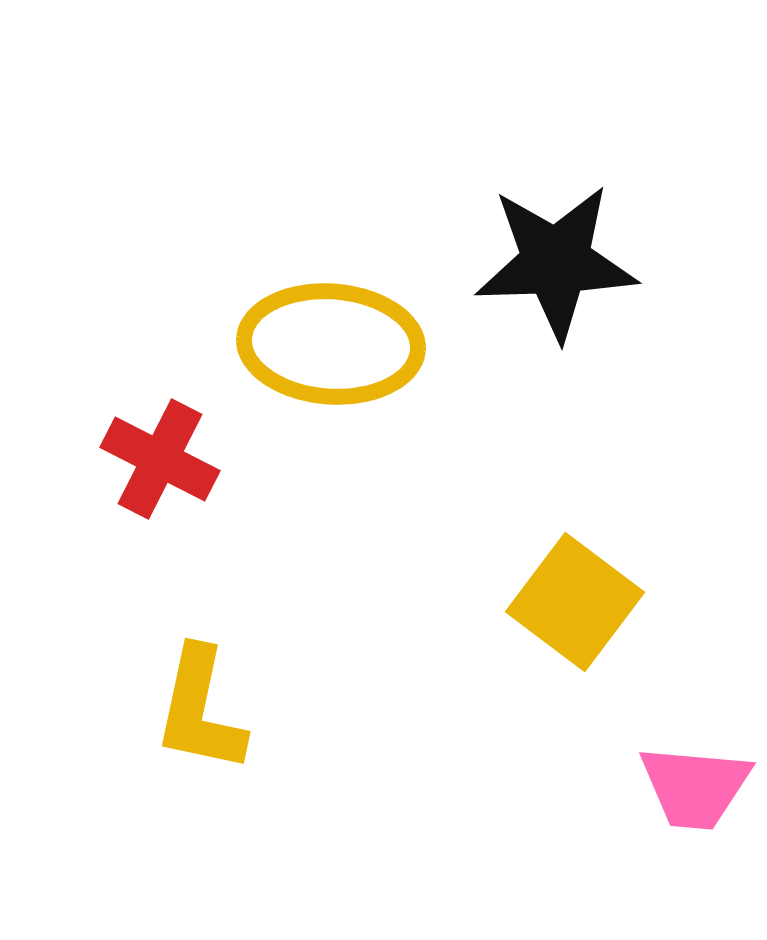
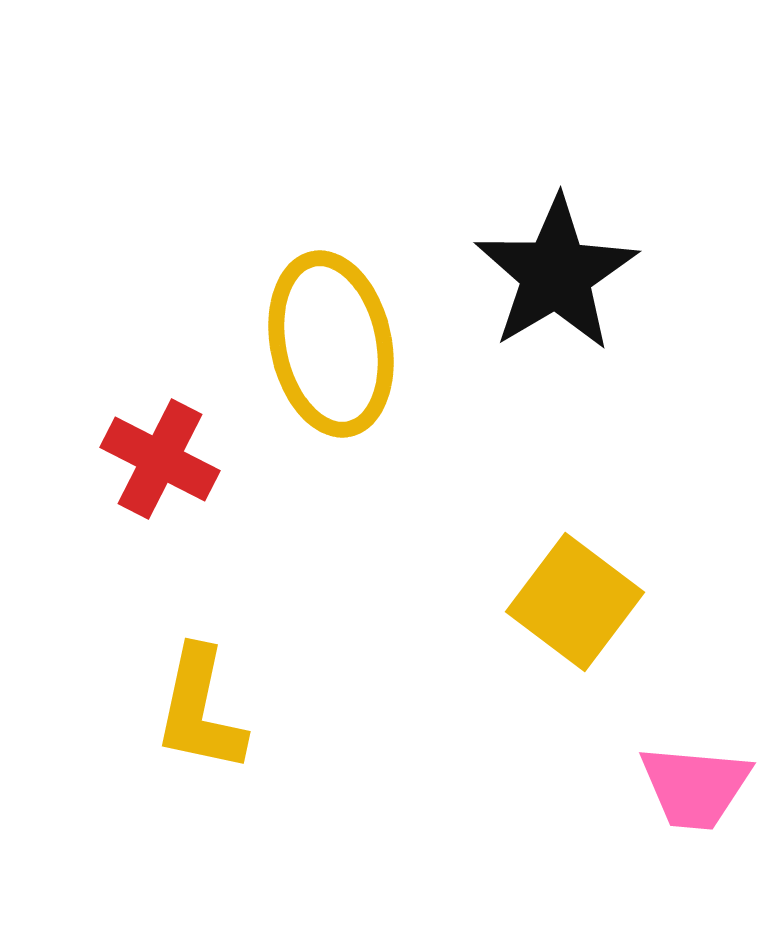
black star: moved 12 px down; rotated 29 degrees counterclockwise
yellow ellipse: rotated 74 degrees clockwise
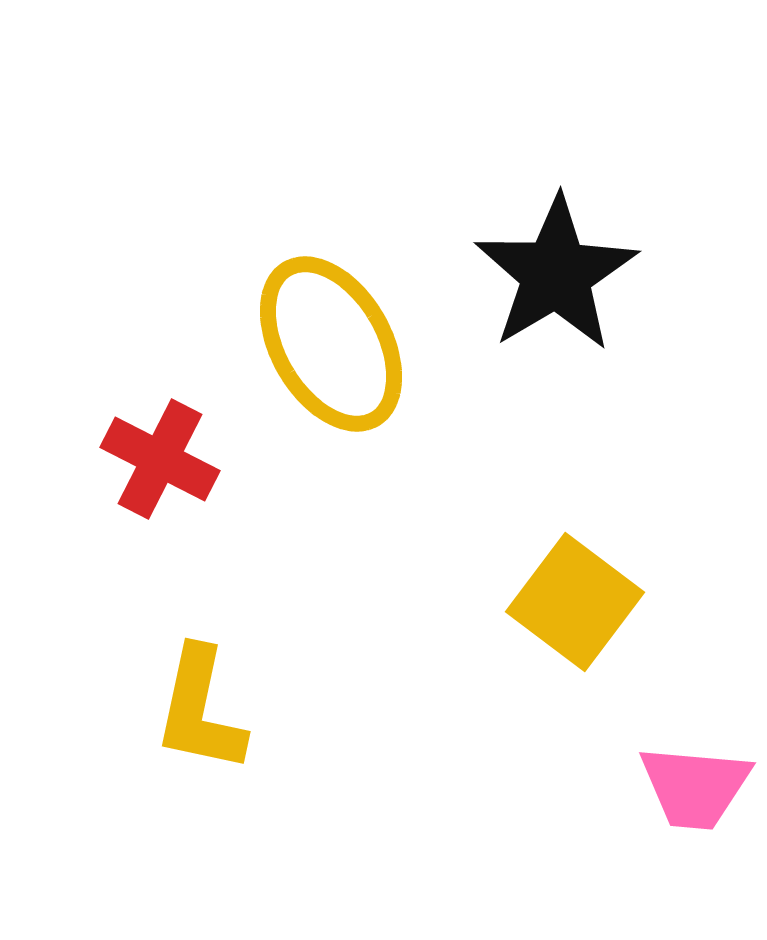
yellow ellipse: rotated 18 degrees counterclockwise
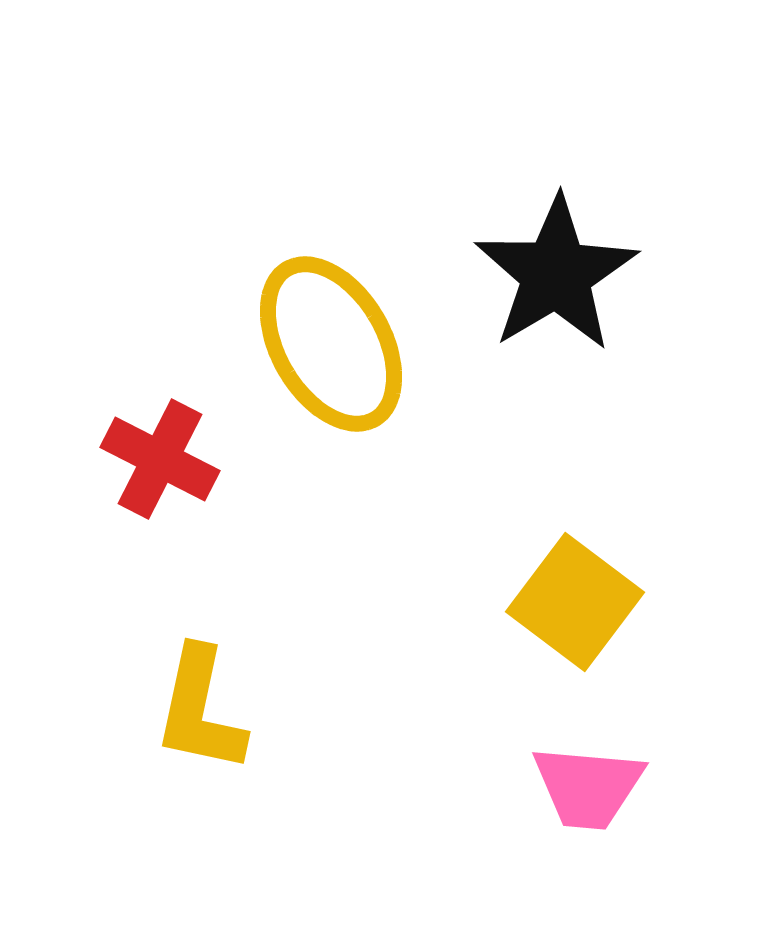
pink trapezoid: moved 107 px left
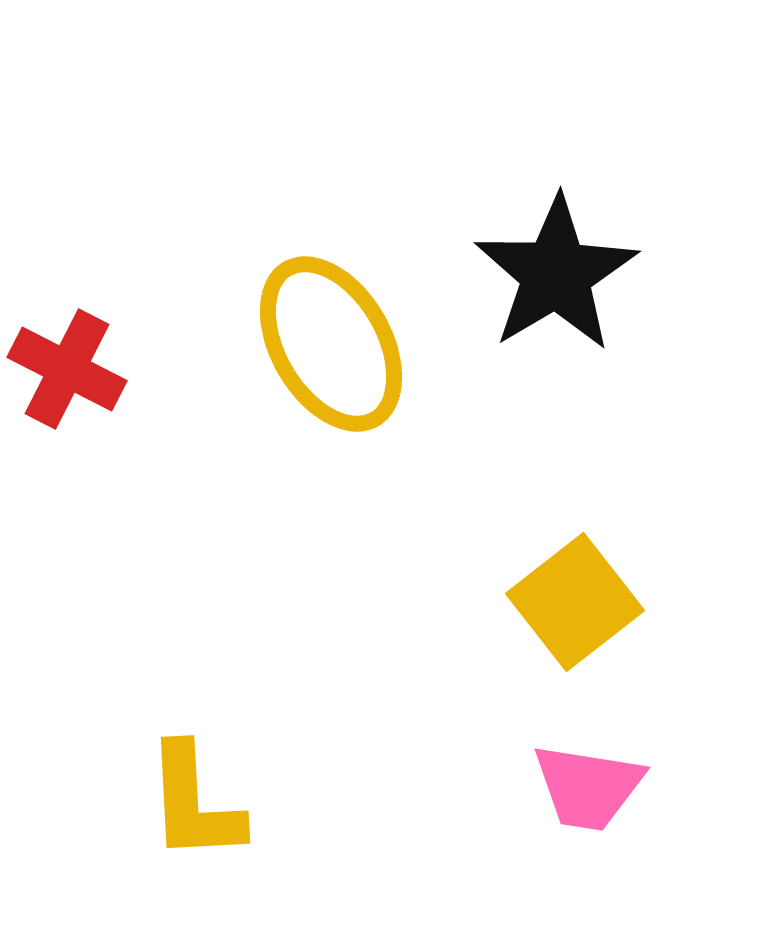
red cross: moved 93 px left, 90 px up
yellow square: rotated 15 degrees clockwise
yellow L-shape: moved 6 px left, 93 px down; rotated 15 degrees counterclockwise
pink trapezoid: rotated 4 degrees clockwise
